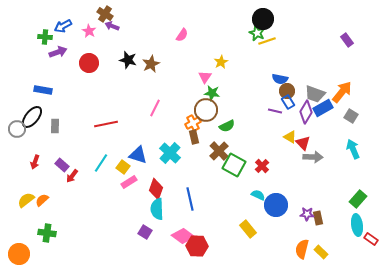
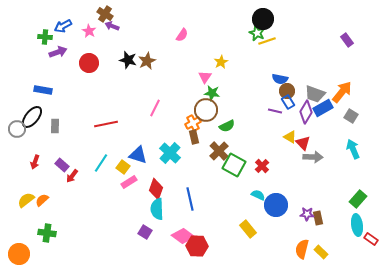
brown star at (151, 64): moved 4 px left, 3 px up
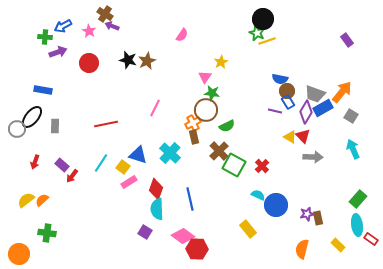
red triangle at (303, 143): moved 7 px up
purple star at (307, 214): rotated 16 degrees counterclockwise
red hexagon at (197, 246): moved 3 px down
yellow rectangle at (321, 252): moved 17 px right, 7 px up
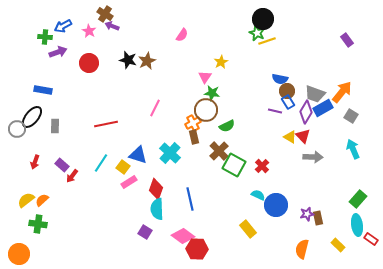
green cross at (47, 233): moved 9 px left, 9 px up
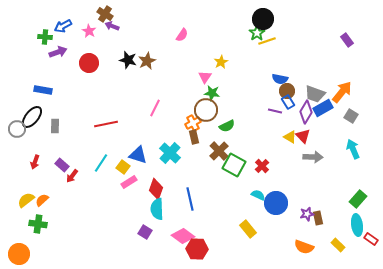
green star at (257, 33): rotated 14 degrees clockwise
blue circle at (276, 205): moved 2 px up
orange semicircle at (302, 249): moved 2 px right, 2 px up; rotated 84 degrees counterclockwise
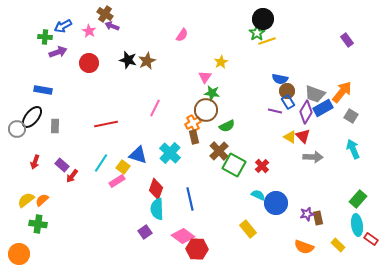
pink rectangle at (129, 182): moved 12 px left, 1 px up
purple square at (145, 232): rotated 24 degrees clockwise
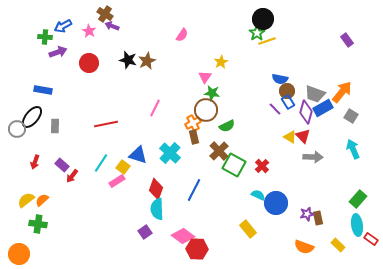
purple line at (275, 111): moved 2 px up; rotated 32 degrees clockwise
purple diamond at (306, 112): rotated 15 degrees counterclockwise
blue line at (190, 199): moved 4 px right, 9 px up; rotated 40 degrees clockwise
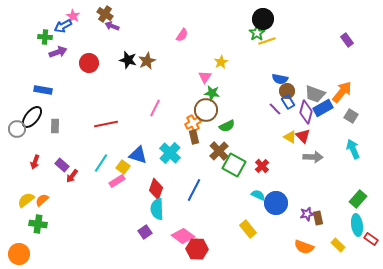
pink star at (89, 31): moved 16 px left, 15 px up
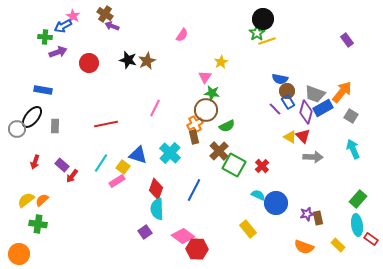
orange cross at (193, 123): moved 2 px right, 1 px down
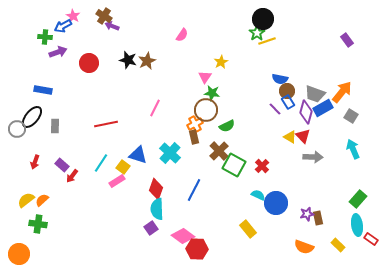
brown cross at (105, 14): moved 1 px left, 2 px down
purple square at (145, 232): moved 6 px right, 4 px up
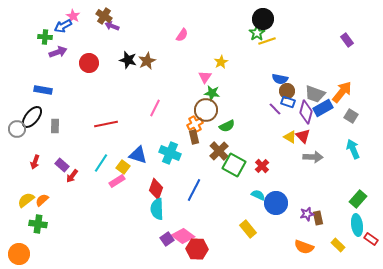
blue rectangle at (288, 102): rotated 40 degrees counterclockwise
cyan cross at (170, 153): rotated 20 degrees counterclockwise
purple square at (151, 228): moved 16 px right, 11 px down
